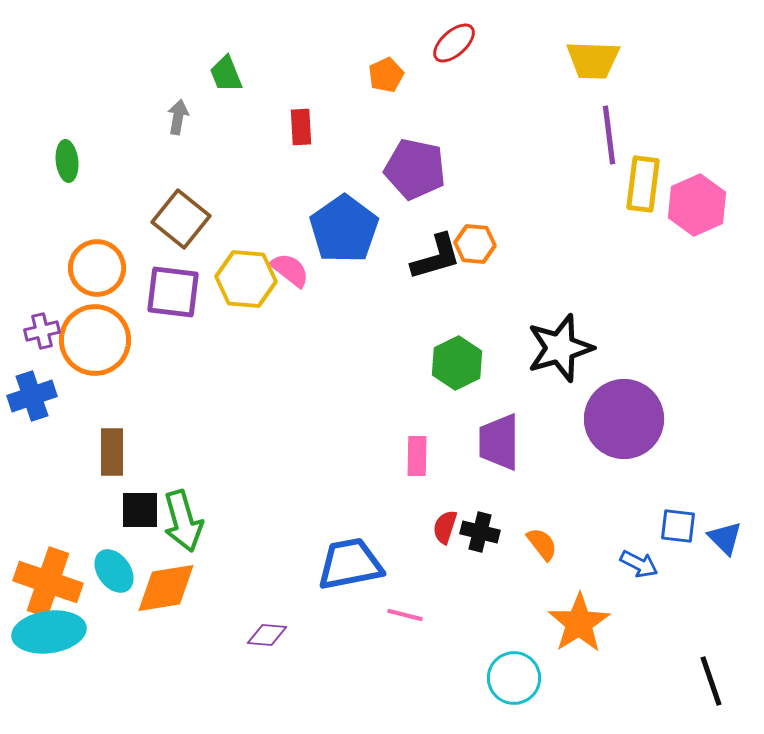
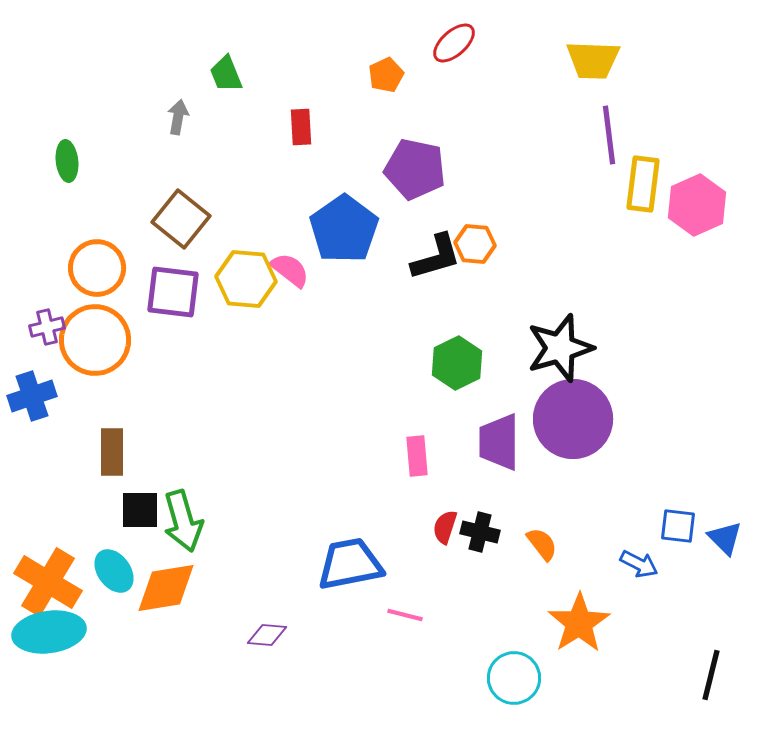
purple cross at (42, 331): moved 5 px right, 4 px up
purple circle at (624, 419): moved 51 px left
pink rectangle at (417, 456): rotated 6 degrees counterclockwise
orange cross at (48, 582): rotated 12 degrees clockwise
black line at (711, 681): moved 6 px up; rotated 33 degrees clockwise
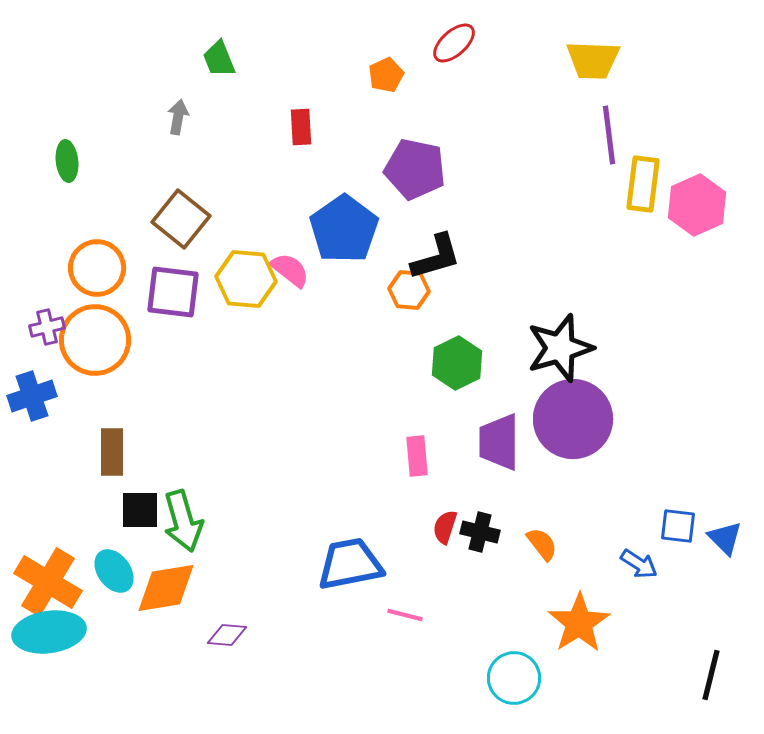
green trapezoid at (226, 74): moved 7 px left, 15 px up
orange hexagon at (475, 244): moved 66 px left, 46 px down
blue arrow at (639, 564): rotated 6 degrees clockwise
purple diamond at (267, 635): moved 40 px left
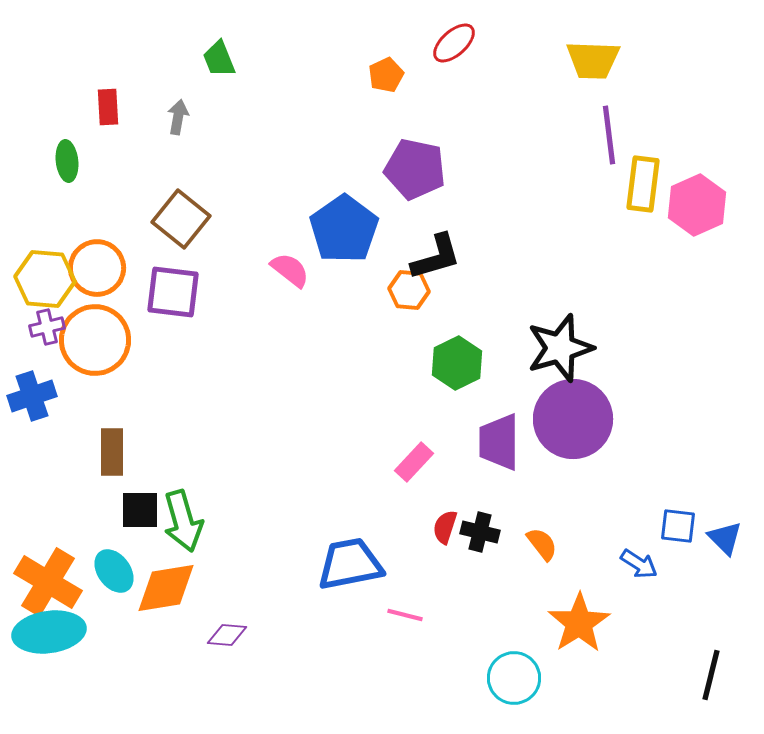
red rectangle at (301, 127): moved 193 px left, 20 px up
yellow hexagon at (246, 279): moved 201 px left
pink rectangle at (417, 456): moved 3 px left, 6 px down; rotated 48 degrees clockwise
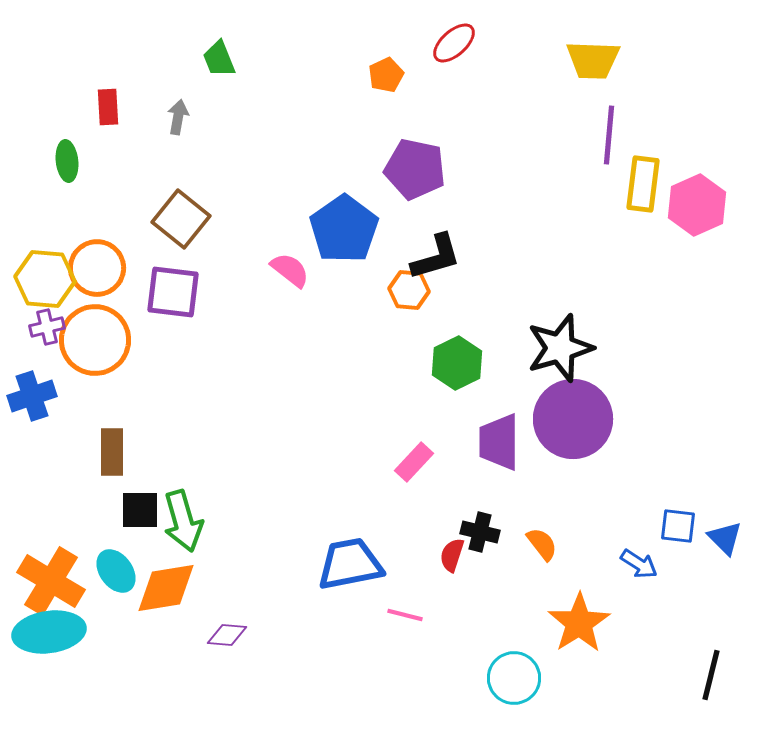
purple line at (609, 135): rotated 12 degrees clockwise
red semicircle at (445, 527): moved 7 px right, 28 px down
cyan ellipse at (114, 571): moved 2 px right
orange cross at (48, 582): moved 3 px right, 1 px up
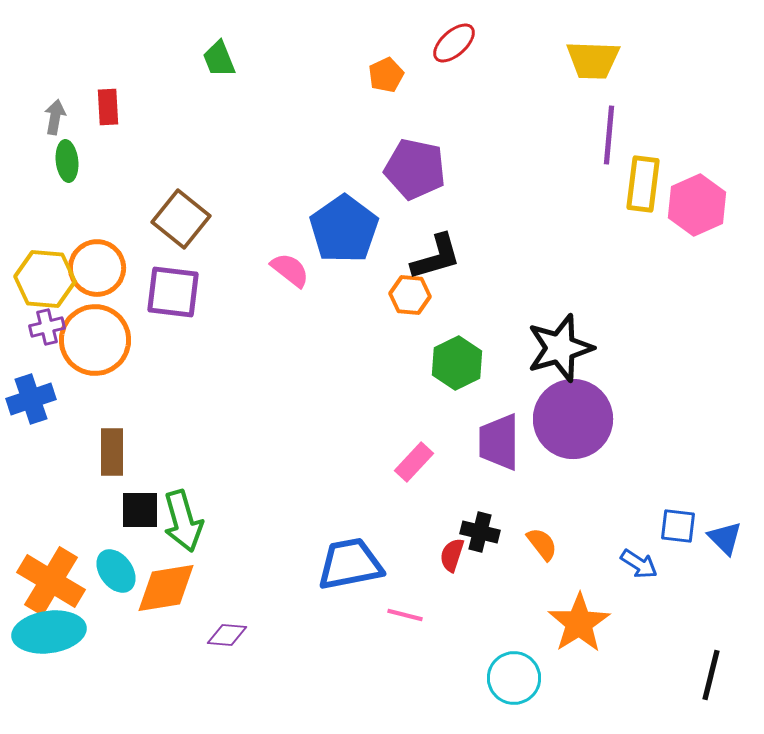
gray arrow at (178, 117): moved 123 px left
orange hexagon at (409, 290): moved 1 px right, 5 px down
blue cross at (32, 396): moved 1 px left, 3 px down
